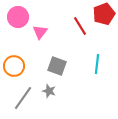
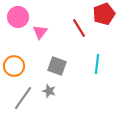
red line: moved 1 px left, 2 px down
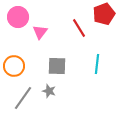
gray square: rotated 18 degrees counterclockwise
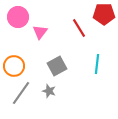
red pentagon: rotated 20 degrees clockwise
gray square: rotated 30 degrees counterclockwise
gray line: moved 2 px left, 5 px up
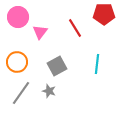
red line: moved 4 px left
orange circle: moved 3 px right, 4 px up
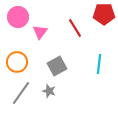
cyan line: moved 2 px right
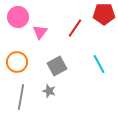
red line: rotated 66 degrees clockwise
cyan line: rotated 36 degrees counterclockwise
gray line: moved 4 px down; rotated 25 degrees counterclockwise
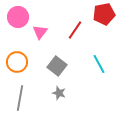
red pentagon: rotated 10 degrees counterclockwise
red line: moved 2 px down
gray square: rotated 24 degrees counterclockwise
gray star: moved 10 px right, 2 px down
gray line: moved 1 px left, 1 px down
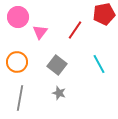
gray square: moved 1 px up
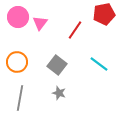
pink triangle: moved 9 px up
cyan line: rotated 24 degrees counterclockwise
